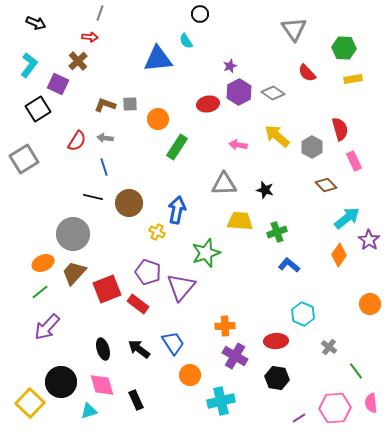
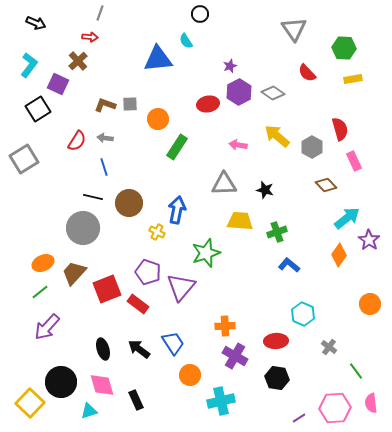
gray circle at (73, 234): moved 10 px right, 6 px up
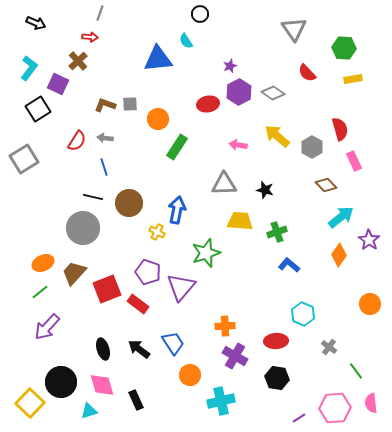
cyan L-shape at (29, 65): moved 3 px down
cyan arrow at (347, 218): moved 6 px left, 1 px up
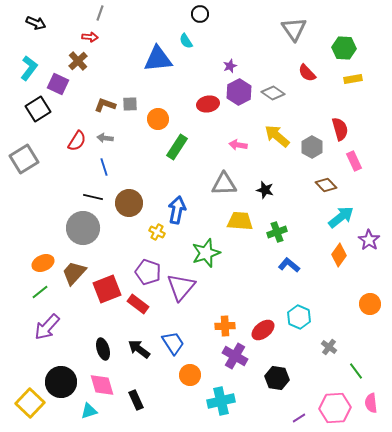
cyan hexagon at (303, 314): moved 4 px left, 3 px down
red ellipse at (276, 341): moved 13 px left, 11 px up; rotated 35 degrees counterclockwise
